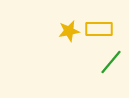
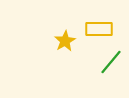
yellow star: moved 4 px left, 10 px down; rotated 20 degrees counterclockwise
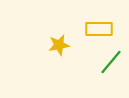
yellow star: moved 6 px left, 4 px down; rotated 20 degrees clockwise
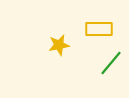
green line: moved 1 px down
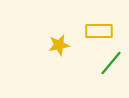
yellow rectangle: moved 2 px down
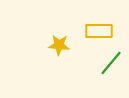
yellow star: rotated 15 degrees clockwise
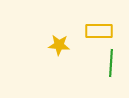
green line: rotated 36 degrees counterclockwise
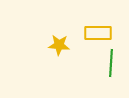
yellow rectangle: moved 1 px left, 2 px down
